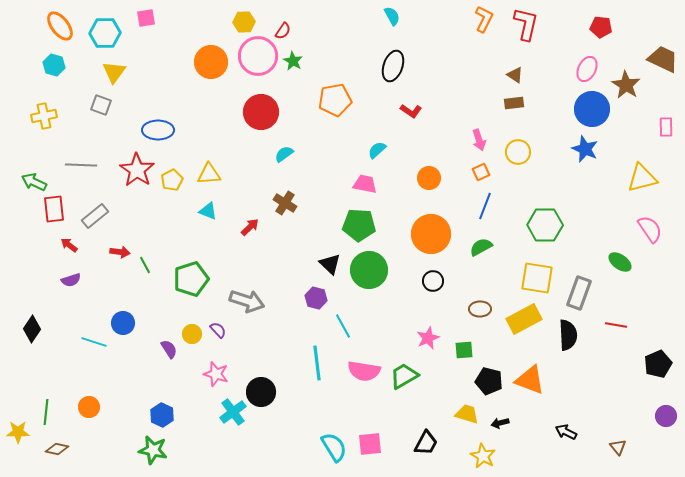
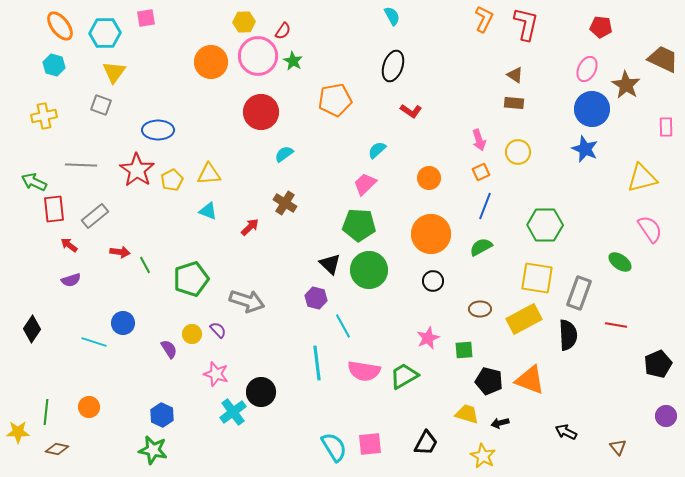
brown rectangle at (514, 103): rotated 12 degrees clockwise
pink trapezoid at (365, 184): rotated 55 degrees counterclockwise
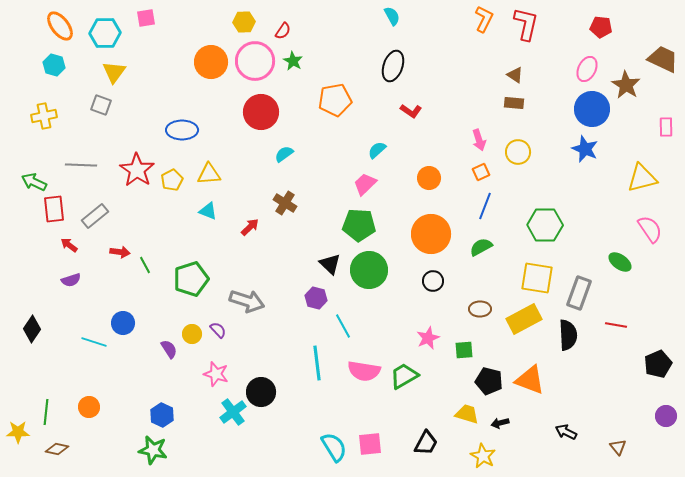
pink circle at (258, 56): moved 3 px left, 5 px down
blue ellipse at (158, 130): moved 24 px right
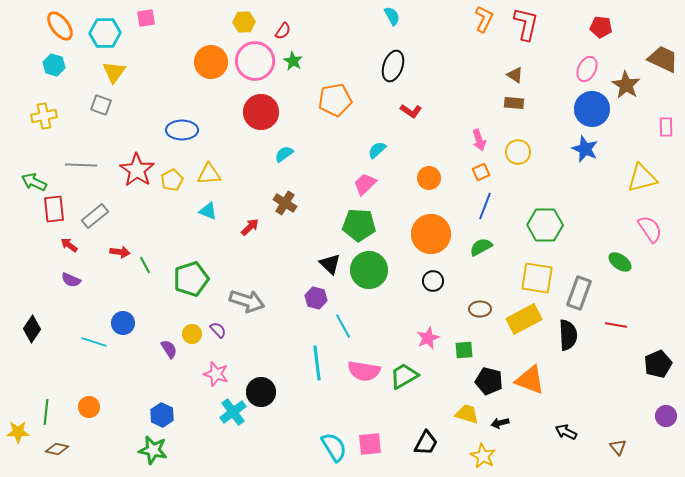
purple semicircle at (71, 280): rotated 42 degrees clockwise
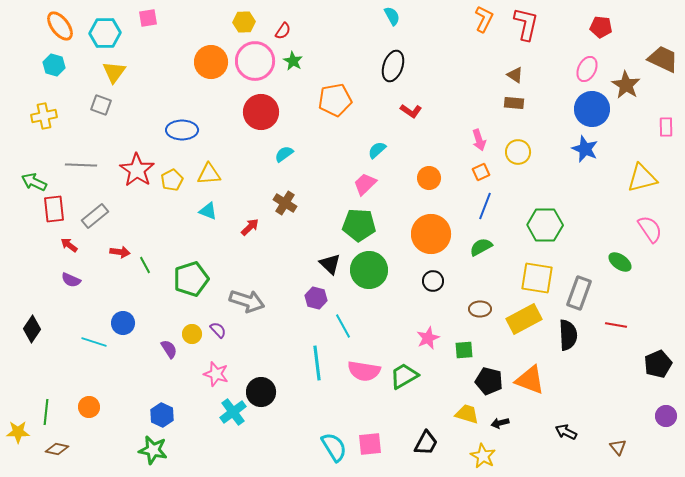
pink square at (146, 18): moved 2 px right
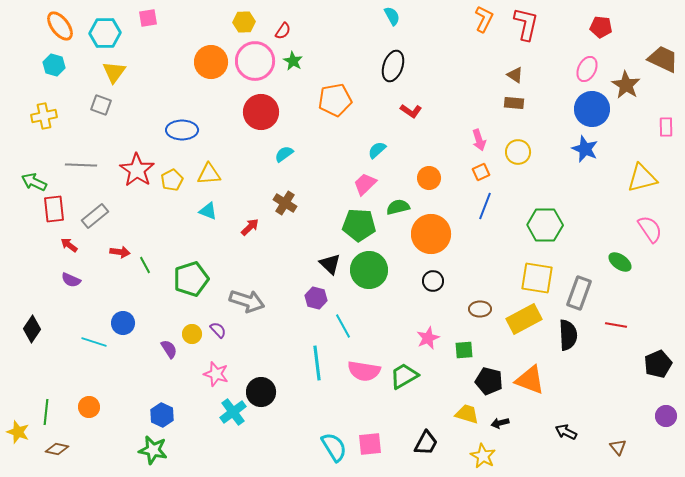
green semicircle at (481, 247): moved 83 px left, 40 px up; rotated 15 degrees clockwise
yellow star at (18, 432): rotated 20 degrees clockwise
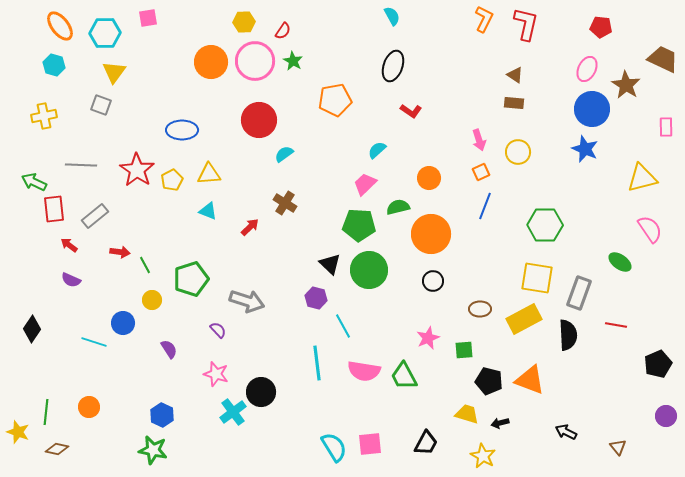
red circle at (261, 112): moved 2 px left, 8 px down
yellow circle at (192, 334): moved 40 px left, 34 px up
green trapezoid at (404, 376): rotated 88 degrees counterclockwise
